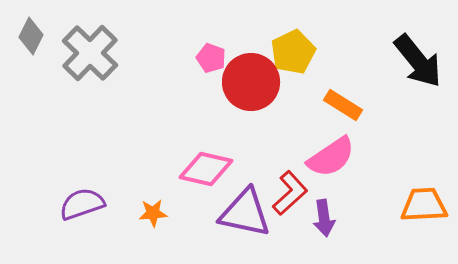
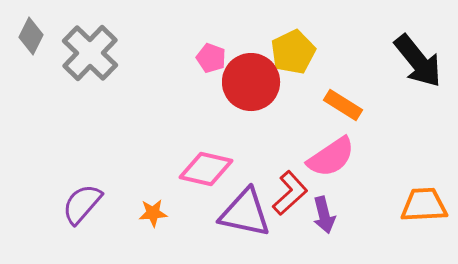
purple semicircle: rotated 30 degrees counterclockwise
purple arrow: moved 3 px up; rotated 6 degrees counterclockwise
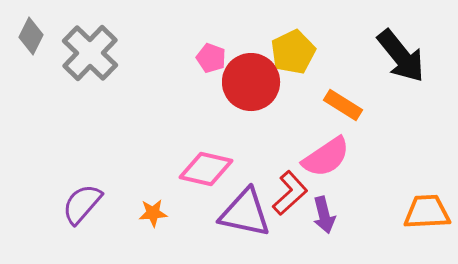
black arrow: moved 17 px left, 5 px up
pink semicircle: moved 5 px left
orange trapezoid: moved 3 px right, 7 px down
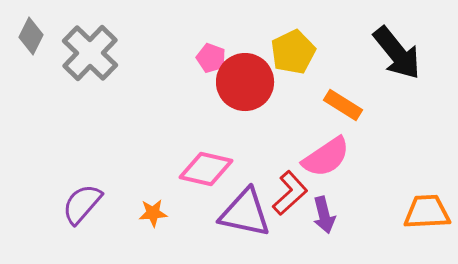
black arrow: moved 4 px left, 3 px up
red circle: moved 6 px left
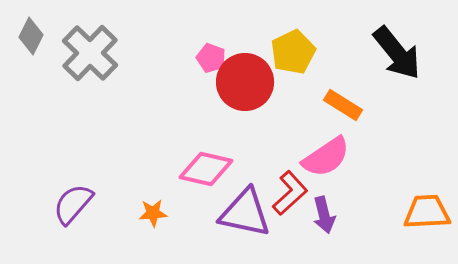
purple semicircle: moved 9 px left
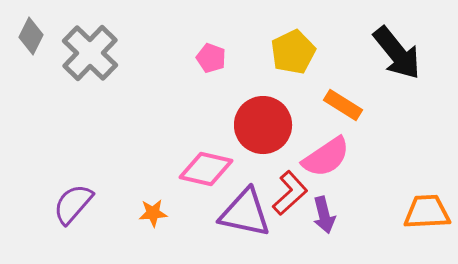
red circle: moved 18 px right, 43 px down
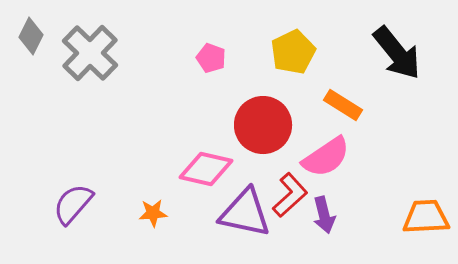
red L-shape: moved 2 px down
orange trapezoid: moved 1 px left, 5 px down
